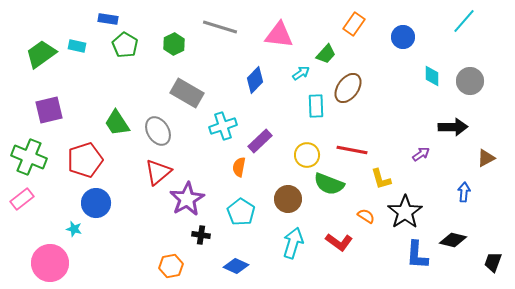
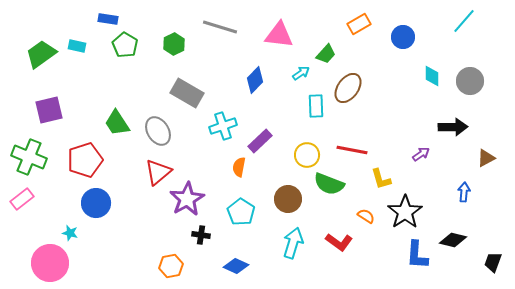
orange rectangle at (354, 24): moved 5 px right; rotated 25 degrees clockwise
cyan star at (74, 229): moved 4 px left, 4 px down
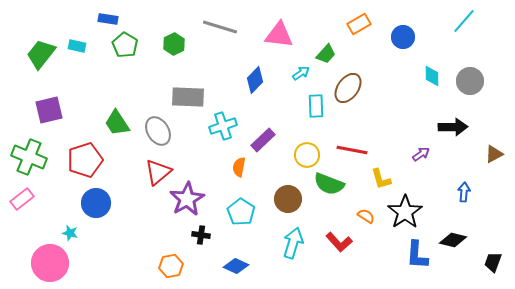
green trapezoid at (41, 54): rotated 16 degrees counterclockwise
gray rectangle at (187, 93): moved 1 px right, 4 px down; rotated 28 degrees counterclockwise
purple rectangle at (260, 141): moved 3 px right, 1 px up
brown triangle at (486, 158): moved 8 px right, 4 px up
red L-shape at (339, 242): rotated 12 degrees clockwise
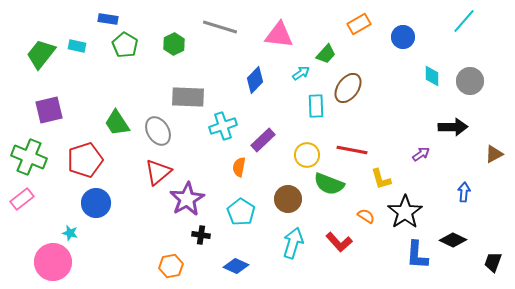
black diamond at (453, 240): rotated 12 degrees clockwise
pink circle at (50, 263): moved 3 px right, 1 px up
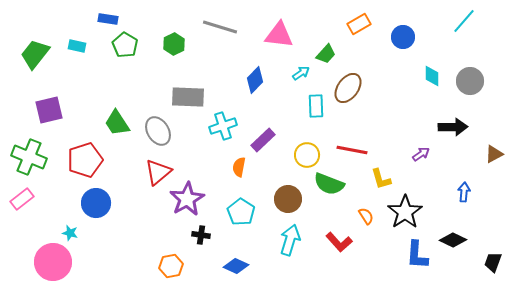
green trapezoid at (41, 54): moved 6 px left
orange semicircle at (366, 216): rotated 24 degrees clockwise
cyan arrow at (293, 243): moved 3 px left, 3 px up
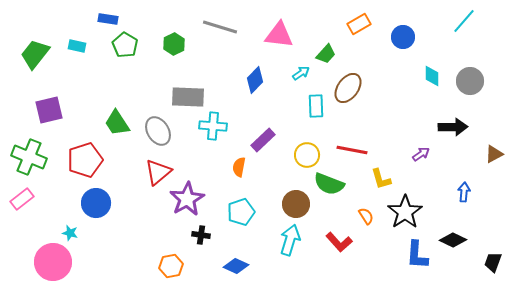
cyan cross at (223, 126): moved 10 px left; rotated 24 degrees clockwise
brown circle at (288, 199): moved 8 px right, 5 px down
cyan pentagon at (241, 212): rotated 20 degrees clockwise
